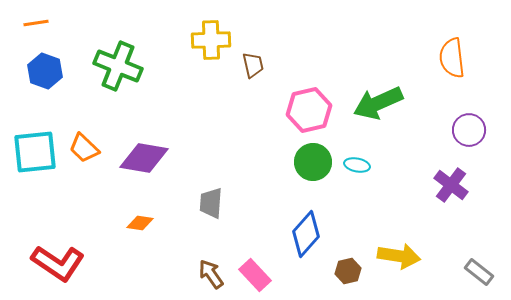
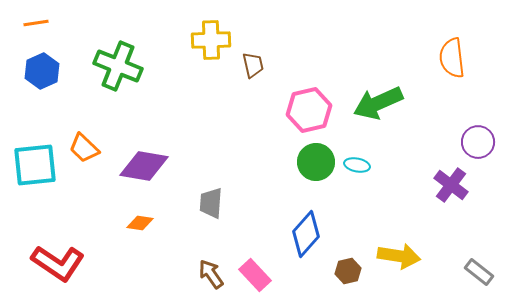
blue hexagon: moved 3 px left; rotated 16 degrees clockwise
purple circle: moved 9 px right, 12 px down
cyan square: moved 13 px down
purple diamond: moved 8 px down
green circle: moved 3 px right
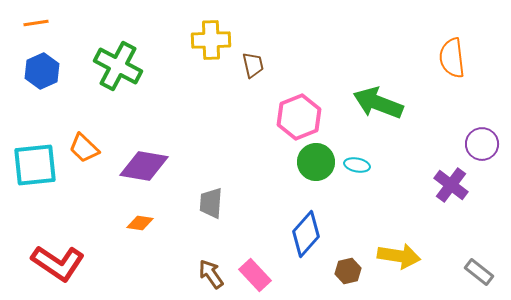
green cross: rotated 6 degrees clockwise
green arrow: rotated 45 degrees clockwise
pink hexagon: moved 10 px left, 7 px down; rotated 9 degrees counterclockwise
purple circle: moved 4 px right, 2 px down
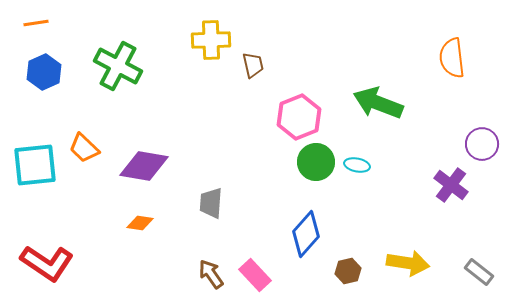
blue hexagon: moved 2 px right, 1 px down
yellow arrow: moved 9 px right, 7 px down
red L-shape: moved 11 px left
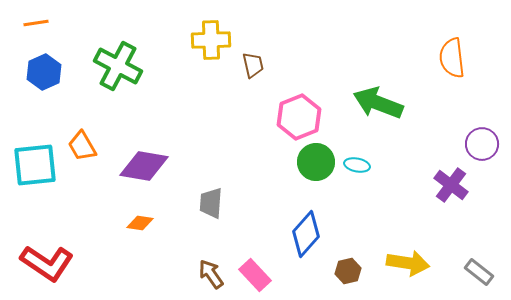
orange trapezoid: moved 2 px left, 2 px up; rotated 16 degrees clockwise
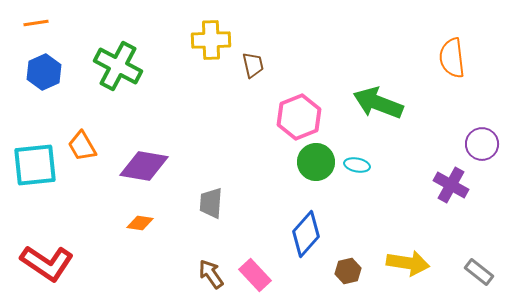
purple cross: rotated 8 degrees counterclockwise
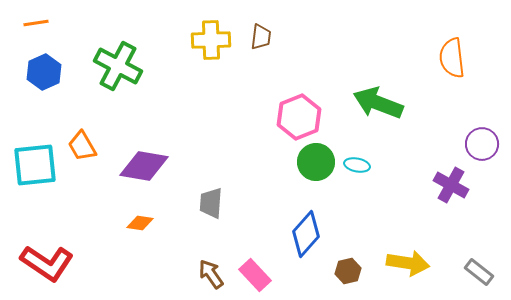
brown trapezoid: moved 8 px right, 28 px up; rotated 20 degrees clockwise
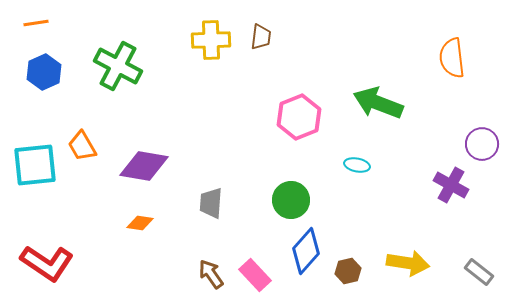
green circle: moved 25 px left, 38 px down
blue diamond: moved 17 px down
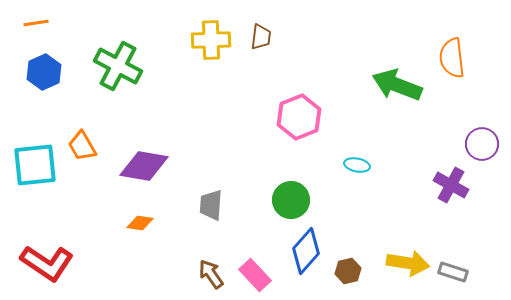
green arrow: moved 19 px right, 18 px up
gray trapezoid: moved 2 px down
gray rectangle: moved 26 px left; rotated 20 degrees counterclockwise
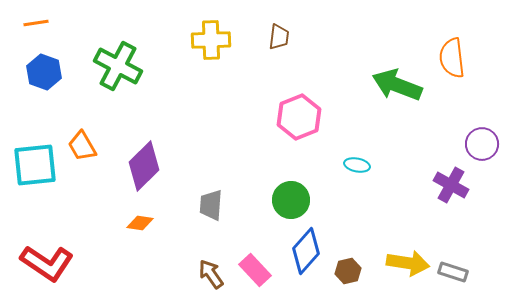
brown trapezoid: moved 18 px right
blue hexagon: rotated 16 degrees counterclockwise
purple diamond: rotated 54 degrees counterclockwise
pink rectangle: moved 5 px up
